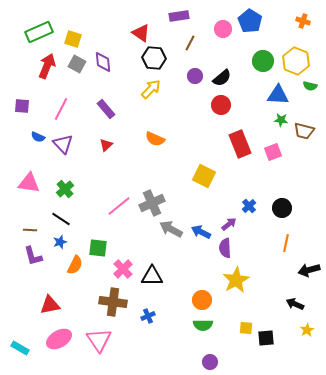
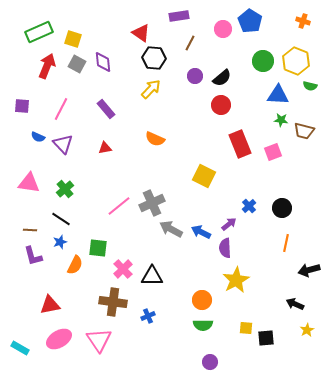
red triangle at (106, 145): moved 1 px left, 3 px down; rotated 32 degrees clockwise
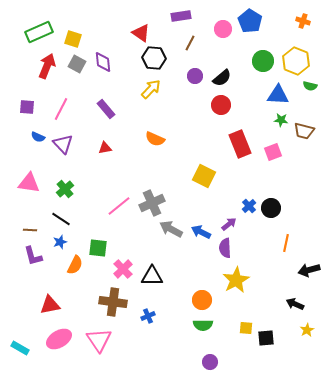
purple rectangle at (179, 16): moved 2 px right
purple square at (22, 106): moved 5 px right, 1 px down
black circle at (282, 208): moved 11 px left
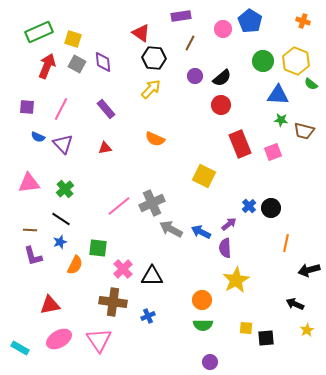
green semicircle at (310, 86): moved 1 px right, 2 px up; rotated 24 degrees clockwise
pink triangle at (29, 183): rotated 15 degrees counterclockwise
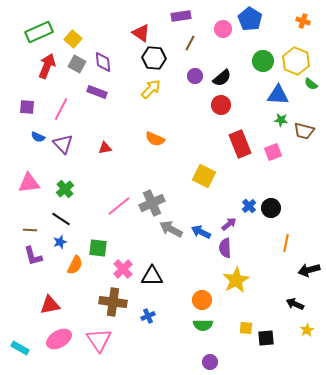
blue pentagon at (250, 21): moved 2 px up
yellow square at (73, 39): rotated 24 degrees clockwise
purple rectangle at (106, 109): moved 9 px left, 17 px up; rotated 30 degrees counterclockwise
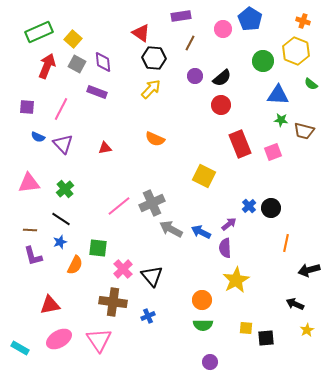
yellow hexagon at (296, 61): moved 10 px up
black triangle at (152, 276): rotated 50 degrees clockwise
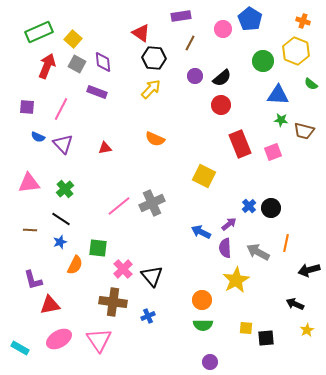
gray arrow at (171, 229): moved 87 px right, 23 px down
purple L-shape at (33, 256): moved 24 px down
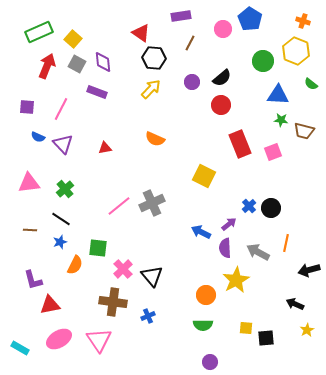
purple circle at (195, 76): moved 3 px left, 6 px down
orange circle at (202, 300): moved 4 px right, 5 px up
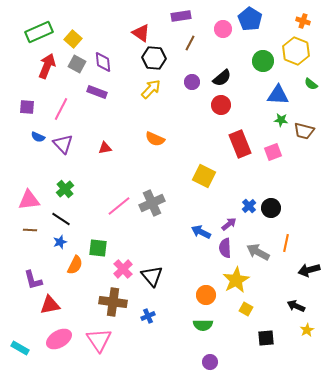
pink triangle at (29, 183): moved 17 px down
black arrow at (295, 304): moved 1 px right, 2 px down
yellow square at (246, 328): moved 19 px up; rotated 24 degrees clockwise
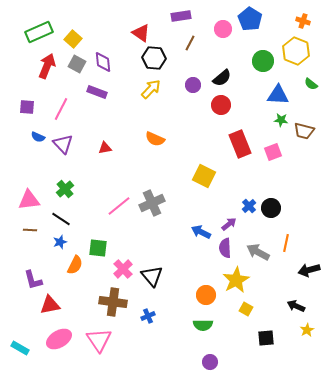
purple circle at (192, 82): moved 1 px right, 3 px down
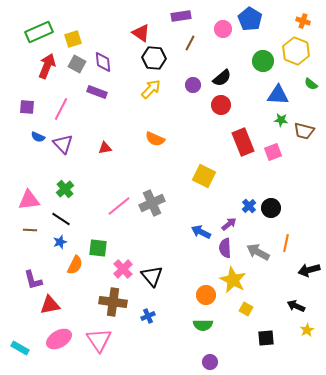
yellow square at (73, 39): rotated 30 degrees clockwise
red rectangle at (240, 144): moved 3 px right, 2 px up
yellow star at (236, 280): moved 3 px left; rotated 16 degrees counterclockwise
